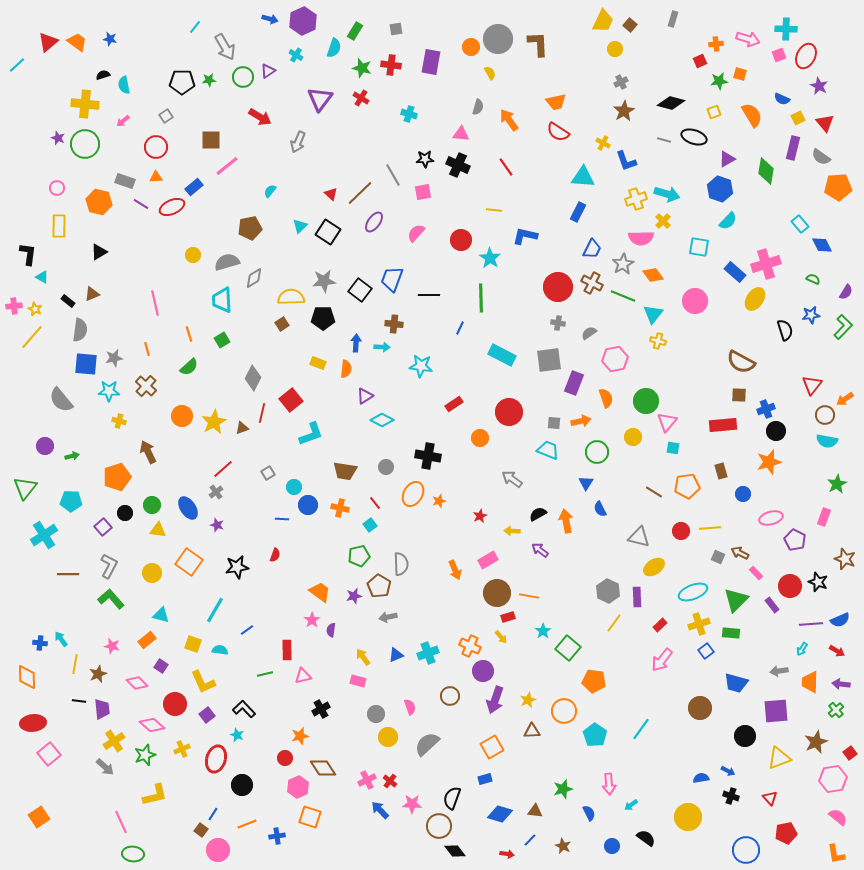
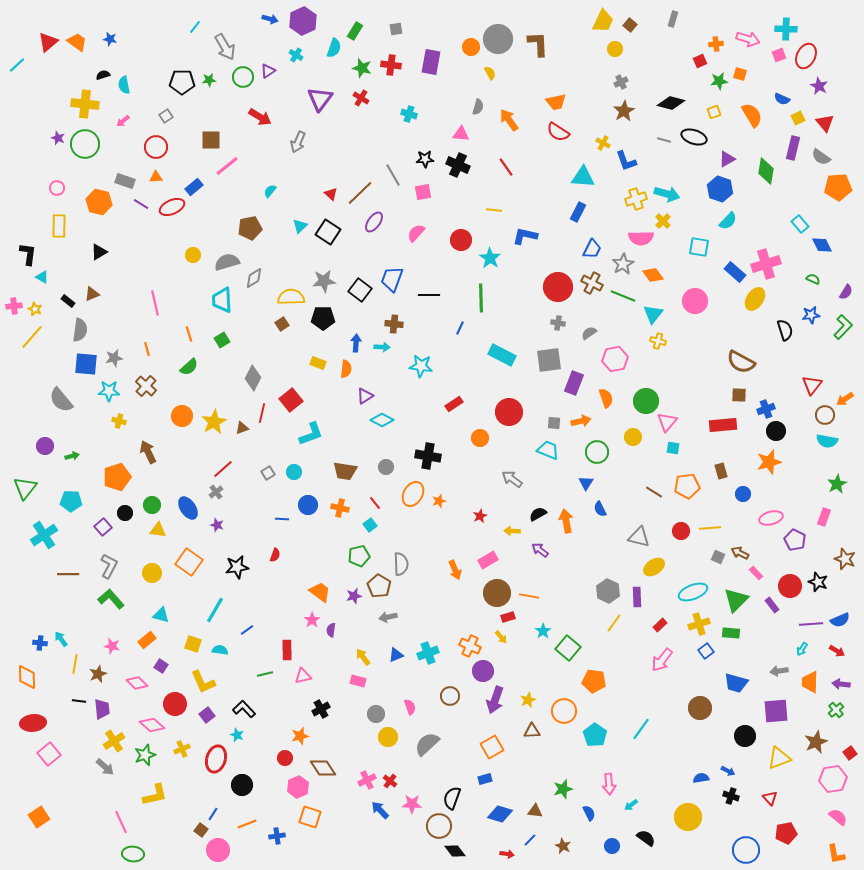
cyan circle at (294, 487): moved 15 px up
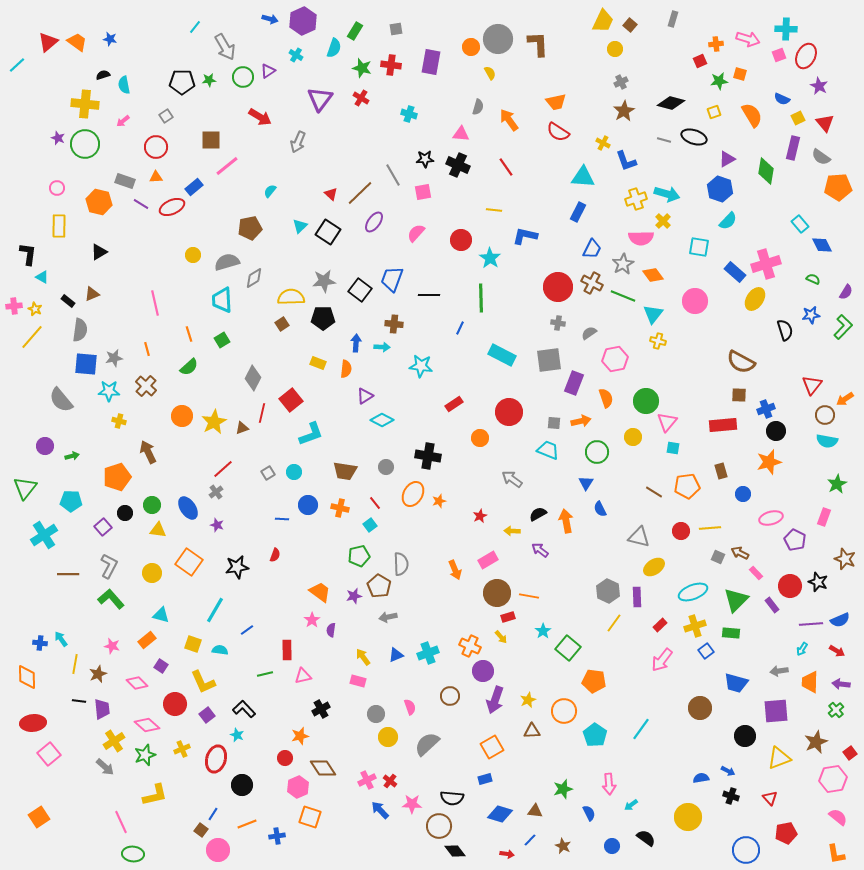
yellow cross at (699, 624): moved 4 px left, 2 px down
pink diamond at (152, 725): moved 5 px left
black semicircle at (452, 798): rotated 105 degrees counterclockwise
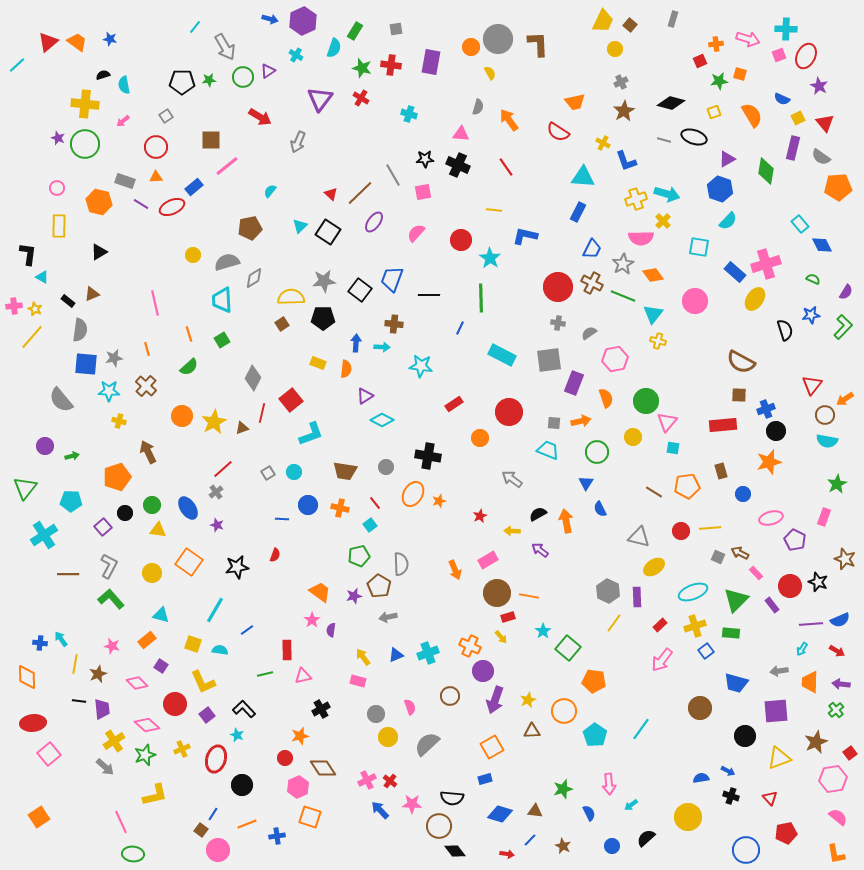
orange trapezoid at (556, 102): moved 19 px right
black semicircle at (646, 838): rotated 78 degrees counterclockwise
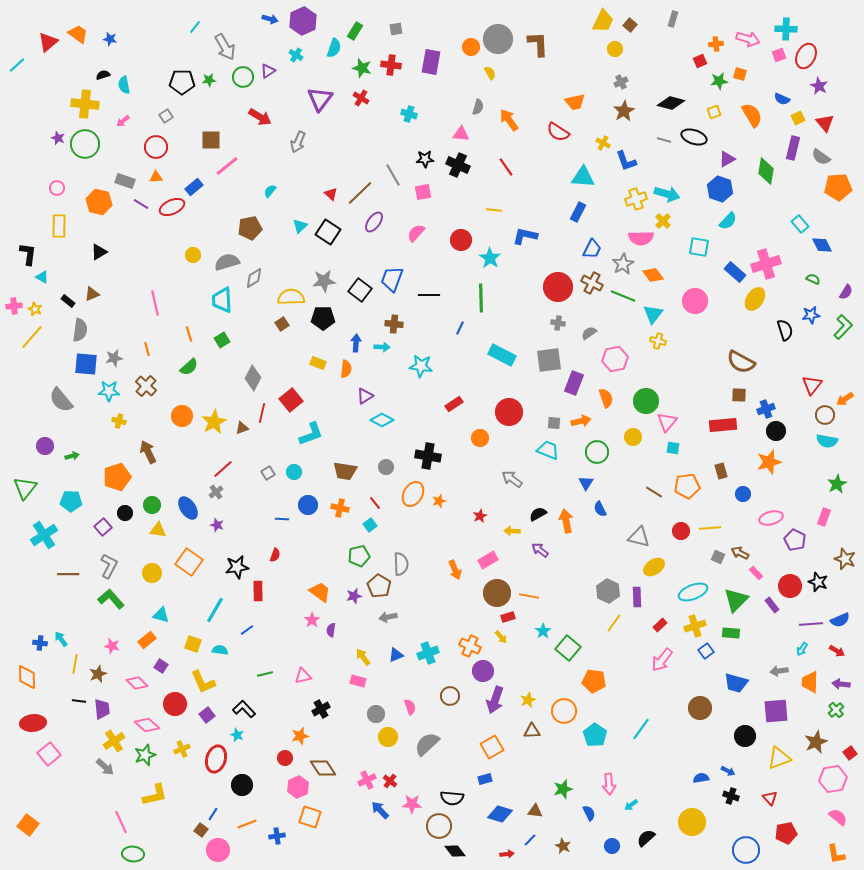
orange trapezoid at (77, 42): moved 1 px right, 8 px up
red rectangle at (287, 650): moved 29 px left, 59 px up
orange square at (39, 817): moved 11 px left, 8 px down; rotated 20 degrees counterclockwise
yellow circle at (688, 817): moved 4 px right, 5 px down
red arrow at (507, 854): rotated 16 degrees counterclockwise
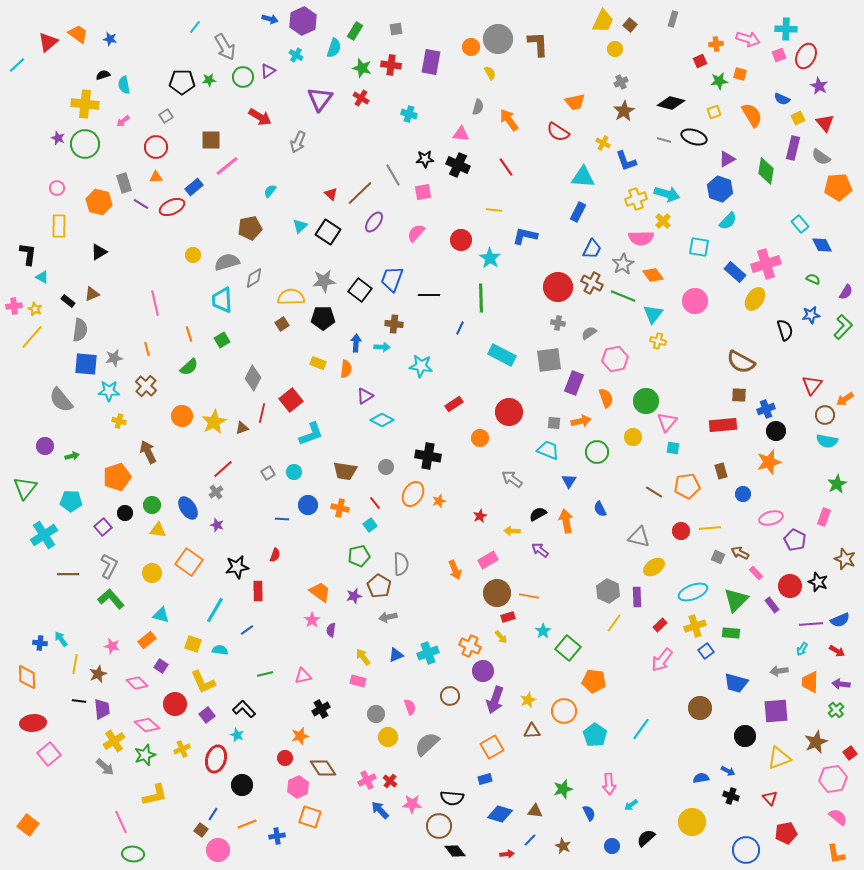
gray rectangle at (125, 181): moved 1 px left, 2 px down; rotated 54 degrees clockwise
blue triangle at (586, 483): moved 17 px left, 2 px up
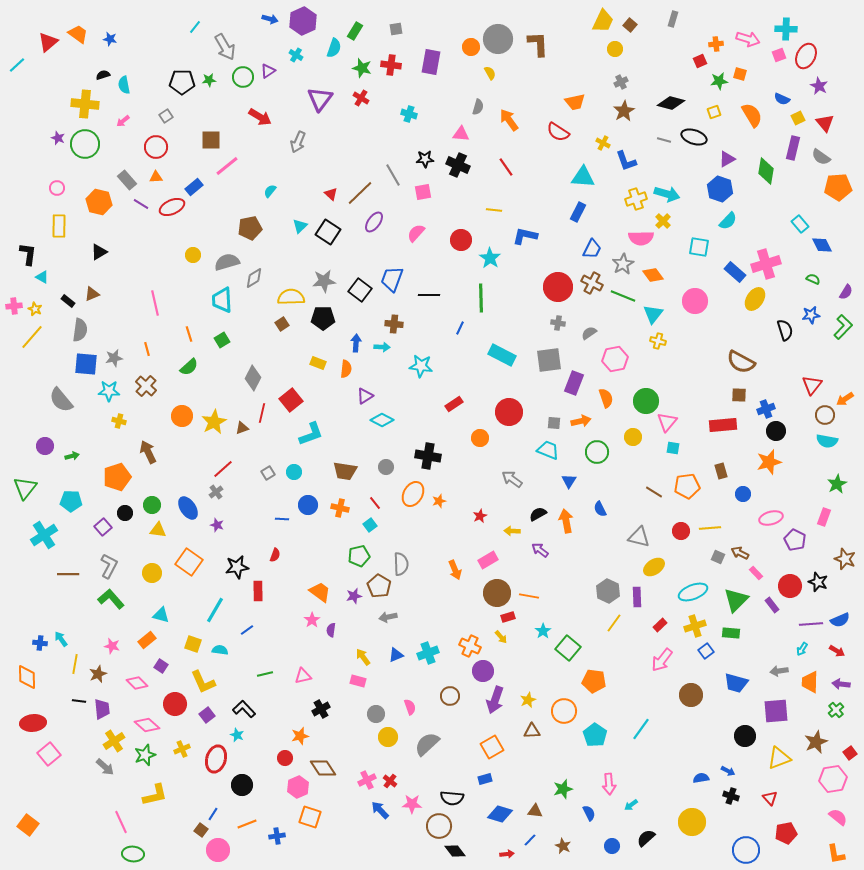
gray rectangle at (124, 183): moved 3 px right, 3 px up; rotated 24 degrees counterclockwise
brown circle at (700, 708): moved 9 px left, 13 px up
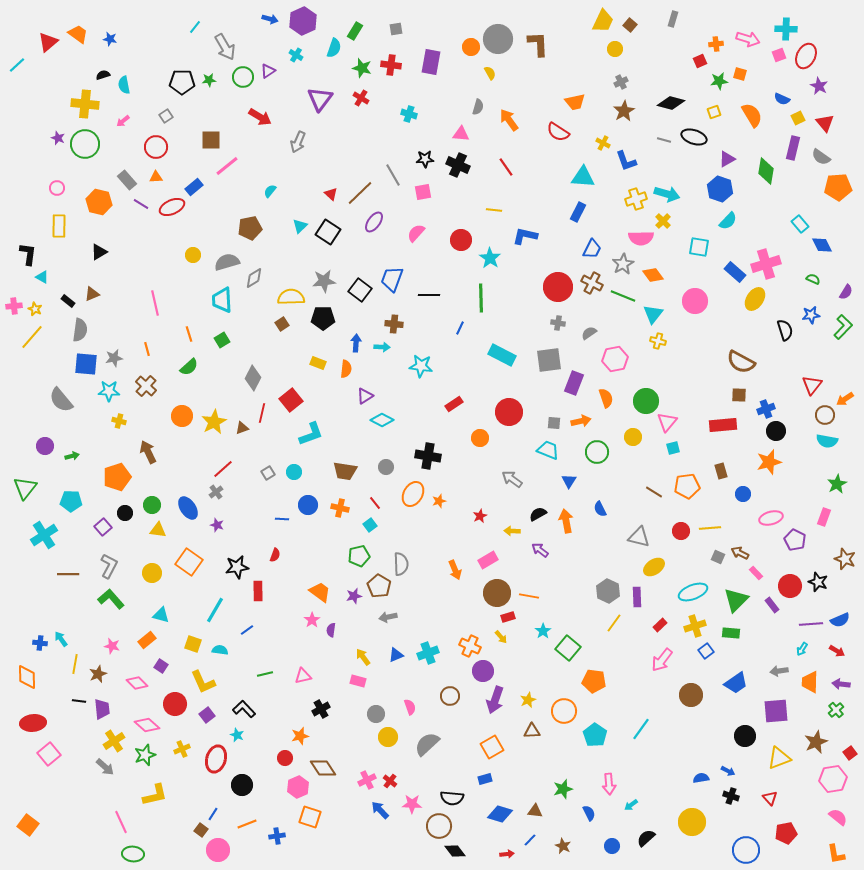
cyan square at (673, 448): rotated 24 degrees counterclockwise
blue trapezoid at (736, 683): rotated 50 degrees counterclockwise
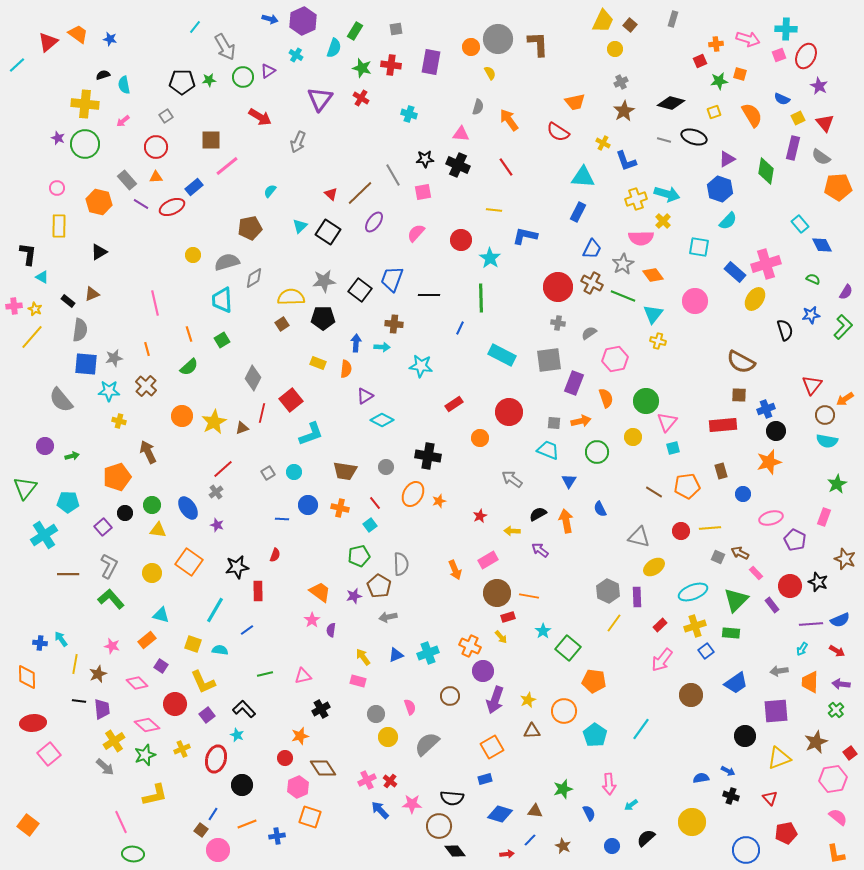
cyan pentagon at (71, 501): moved 3 px left, 1 px down
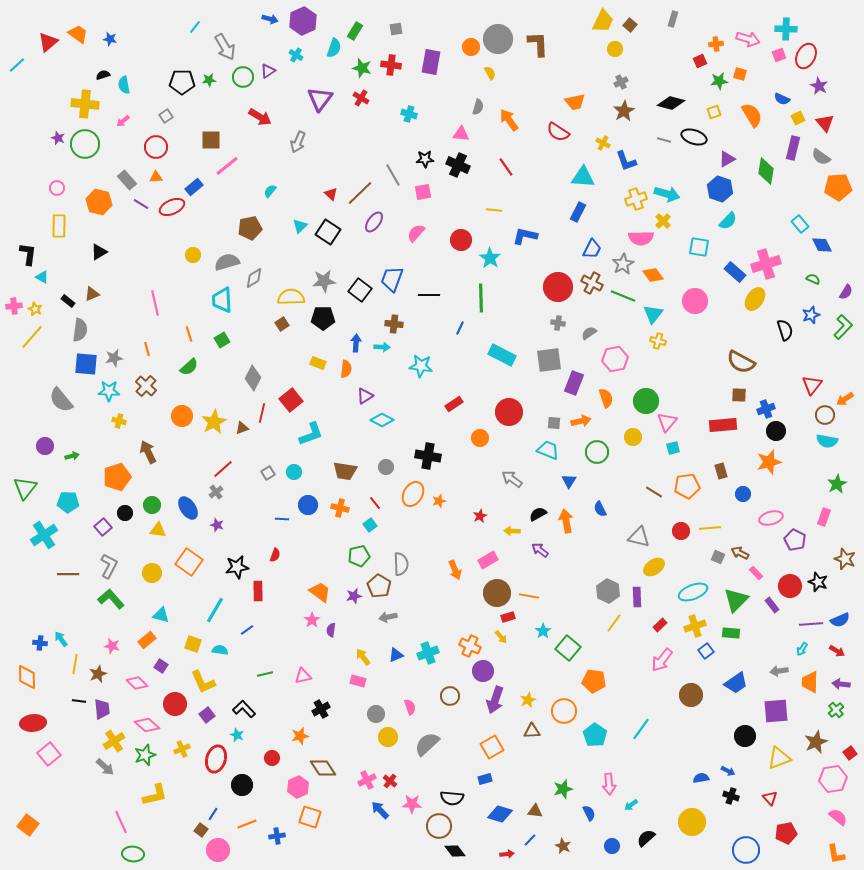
blue star at (811, 315): rotated 12 degrees counterclockwise
red circle at (285, 758): moved 13 px left
